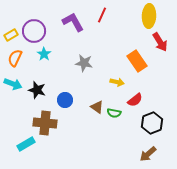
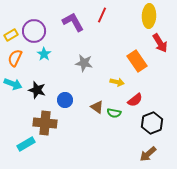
red arrow: moved 1 px down
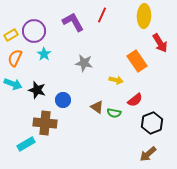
yellow ellipse: moved 5 px left
yellow arrow: moved 1 px left, 2 px up
blue circle: moved 2 px left
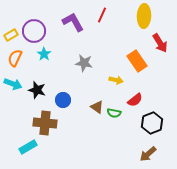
cyan rectangle: moved 2 px right, 3 px down
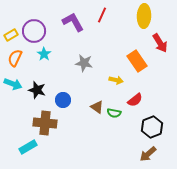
black hexagon: moved 4 px down
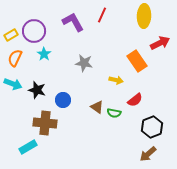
red arrow: rotated 84 degrees counterclockwise
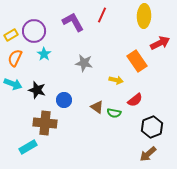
blue circle: moved 1 px right
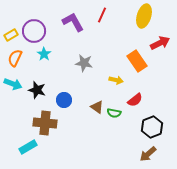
yellow ellipse: rotated 15 degrees clockwise
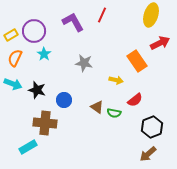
yellow ellipse: moved 7 px right, 1 px up
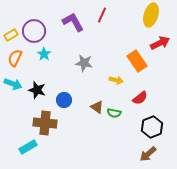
red semicircle: moved 5 px right, 2 px up
